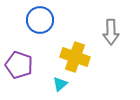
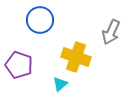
gray arrow: rotated 25 degrees clockwise
yellow cross: moved 1 px right
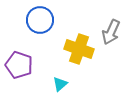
yellow cross: moved 3 px right, 8 px up
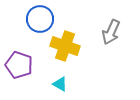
blue circle: moved 1 px up
yellow cross: moved 14 px left, 3 px up
cyan triangle: rotated 49 degrees counterclockwise
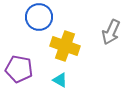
blue circle: moved 1 px left, 2 px up
purple pentagon: moved 4 px down; rotated 8 degrees counterclockwise
cyan triangle: moved 4 px up
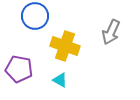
blue circle: moved 4 px left, 1 px up
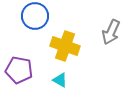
purple pentagon: moved 1 px down
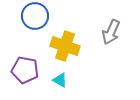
purple pentagon: moved 6 px right
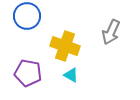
blue circle: moved 8 px left
purple pentagon: moved 3 px right, 3 px down
cyan triangle: moved 11 px right, 5 px up
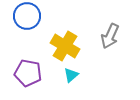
gray arrow: moved 1 px left, 4 px down
yellow cross: rotated 12 degrees clockwise
cyan triangle: rotated 49 degrees clockwise
